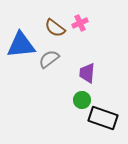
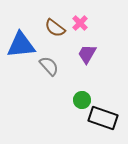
pink cross: rotated 21 degrees counterclockwise
gray semicircle: moved 7 px down; rotated 85 degrees clockwise
purple trapezoid: moved 19 px up; rotated 25 degrees clockwise
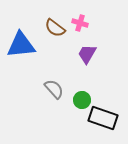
pink cross: rotated 28 degrees counterclockwise
gray semicircle: moved 5 px right, 23 px down
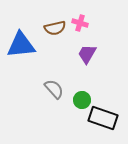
brown semicircle: rotated 50 degrees counterclockwise
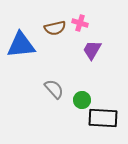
purple trapezoid: moved 5 px right, 4 px up
black rectangle: rotated 16 degrees counterclockwise
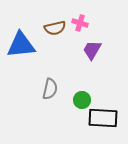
gray semicircle: moved 4 px left; rotated 55 degrees clockwise
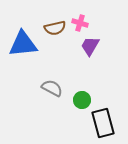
blue triangle: moved 2 px right, 1 px up
purple trapezoid: moved 2 px left, 4 px up
gray semicircle: moved 2 px right, 1 px up; rotated 75 degrees counterclockwise
black rectangle: moved 5 px down; rotated 72 degrees clockwise
